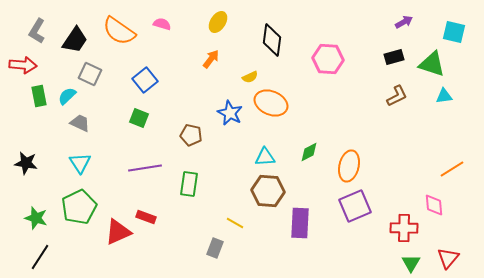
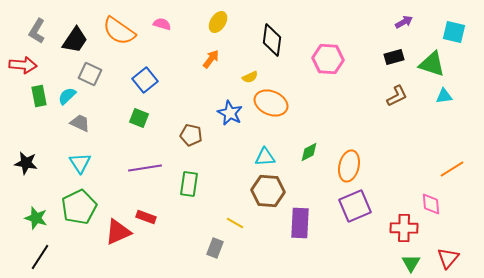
pink diamond at (434, 205): moved 3 px left, 1 px up
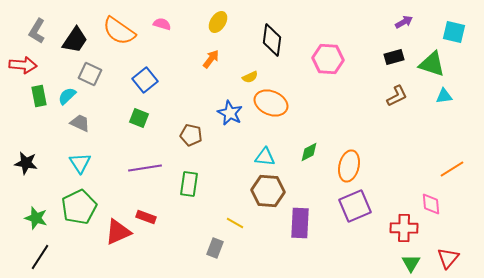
cyan triangle at (265, 157): rotated 10 degrees clockwise
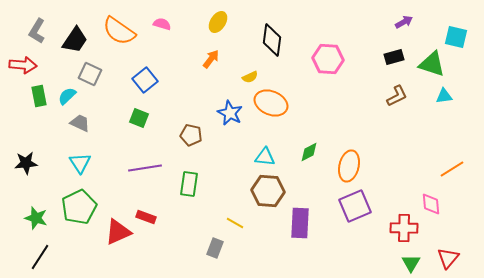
cyan square at (454, 32): moved 2 px right, 5 px down
black star at (26, 163): rotated 15 degrees counterclockwise
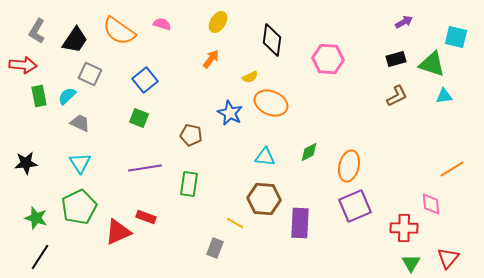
black rectangle at (394, 57): moved 2 px right, 2 px down
brown hexagon at (268, 191): moved 4 px left, 8 px down
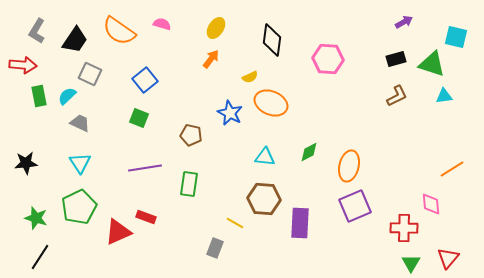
yellow ellipse at (218, 22): moved 2 px left, 6 px down
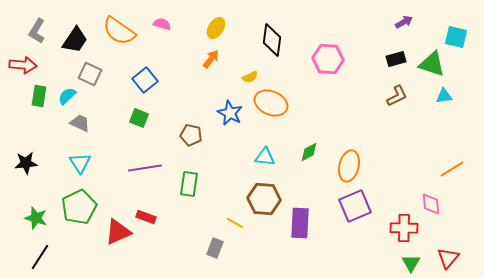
green rectangle at (39, 96): rotated 20 degrees clockwise
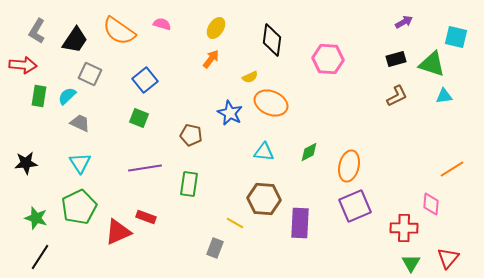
cyan triangle at (265, 157): moved 1 px left, 5 px up
pink diamond at (431, 204): rotated 10 degrees clockwise
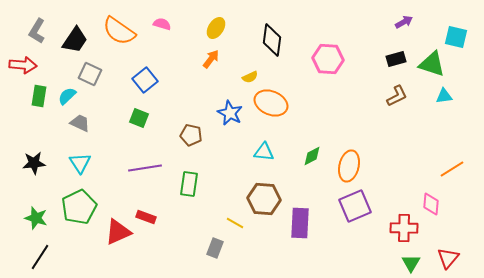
green diamond at (309, 152): moved 3 px right, 4 px down
black star at (26, 163): moved 8 px right
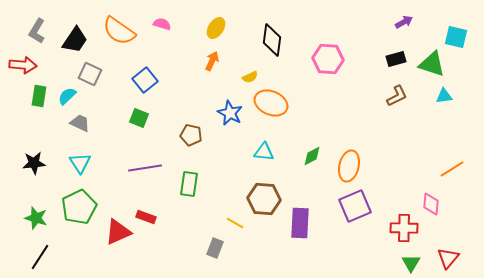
orange arrow at (211, 59): moved 1 px right, 2 px down; rotated 12 degrees counterclockwise
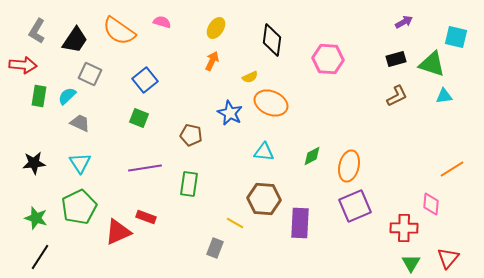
pink semicircle at (162, 24): moved 2 px up
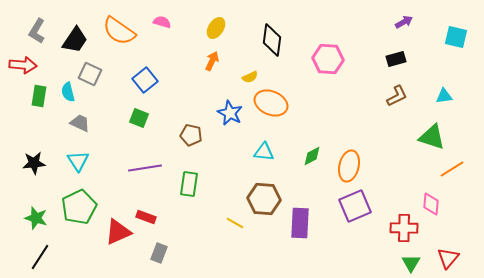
green triangle at (432, 64): moved 73 px down
cyan semicircle at (67, 96): moved 1 px right, 4 px up; rotated 60 degrees counterclockwise
cyan triangle at (80, 163): moved 2 px left, 2 px up
gray rectangle at (215, 248): moved 56 px left, 5 px down
